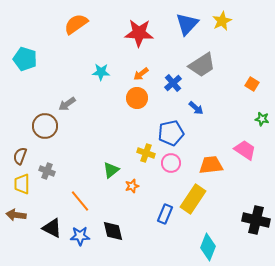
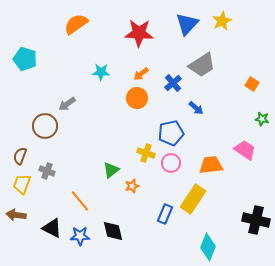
yellow trapezoid: rotated 20 degrees clockwise
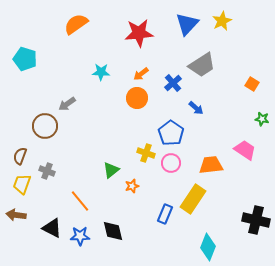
red star: rotated 8 degrees counterclockwise
blue pentagon: rotated 25 degrees counterclockwise
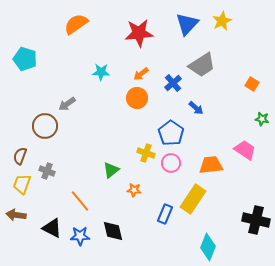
orange star: moved 2 px right, 4 px down; rotated 24 degrees clockwise
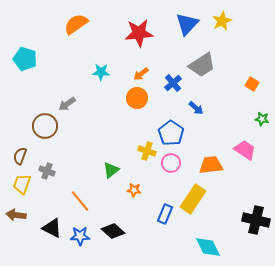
yellow cross: moved 1 px right, 2 px up
black diamond: rotated 35 degrees counterclockwise
cyan diamond: rotated 48 degrees counterclockwise
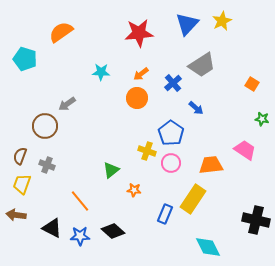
orange semicircle: moved 15 px left, 8 px down
gray cross: moved 6 px up
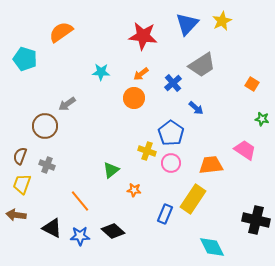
red star: moved 4 px right, 3 px down; rotated 12 degrees clockwise
orange circle: moved 3 px left
cyan diamond: moved 4 px right
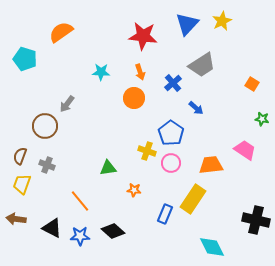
orange arrow: moved 1 px left, 2 px up; rotated 70 degrees counterclockwise
gray arrow: rotated 18 degrees counterclockwise
green triangle: moved 3 px left, 2 px up; rotated 30 degrees clockwise
brown arrow: moved 4 px down
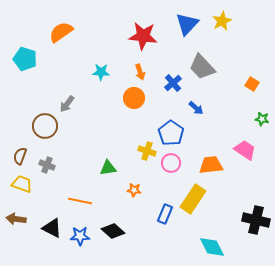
gray trapezoid: moved 2 px down; rotated 80 degrees clockwise
yellow trapezoid: rotated 90 degrees clockwise
orange line: rotated 40 degrees counterclockwise
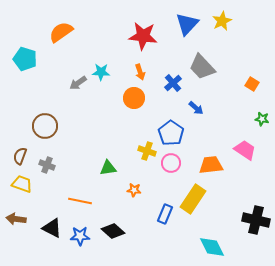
gray arrow: moved 11 px right, 21 px up; rotated 18 degrees clockwise
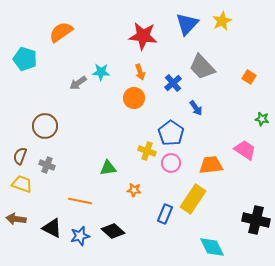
orange square: moved 3 px left, 7 px up
blue arrow: rotated 14 degrees clockwise
blue star: rotated 12 degrees counterclockwise
